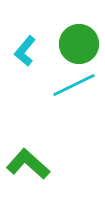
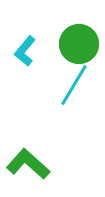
cyan line: rotated 33 degrees counterclockwise
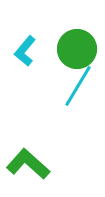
green circle: moved 2 px left, 5 px down
cyan line: moved 4 px right, 1 px down
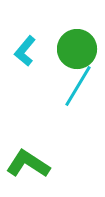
green L-shape: rotated 9 degrees counterclockwise
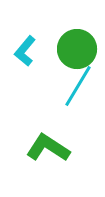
green L-shape: moved 20 px right, 16 px up
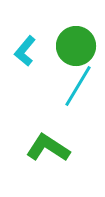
green circle: moved 1 px left, 3 px up
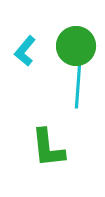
cyan line: rotated 27 degrees counterclockwise
green L-shape: rotated 129 degrees counterclockwise
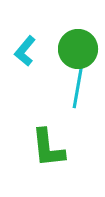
green circle: moved 2 px right, 3 px down
cyan line: rotated 6 degrees clockwise
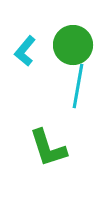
green circle: moved 5 px left, 4 px up
green L-shape: rotated 12 degrees counterclockwise
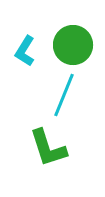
cyan L-shape: rotated 8 degrees counterclockwise
cyan line: moved 14 px left, 9 px down; rotated 12 degrees clockwise
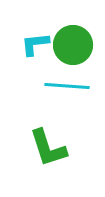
cyan L-shape: moved 10 px right, 7 px up; rotated 52 degrees clockwise
cyan line: moved 3 px right, 9 px up; rotated 72 degrees clockwise
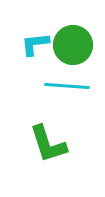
green L-shape: moved 4 px up
